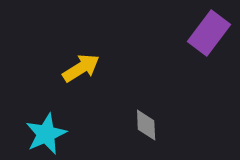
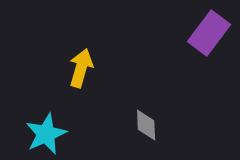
yellow arrow: rotated 42 degrees counterclockwise
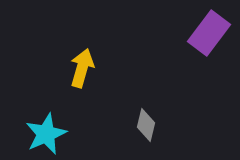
yellow arrow: moved 1 px right
gray diamond: rotated 16 degrees clockwise
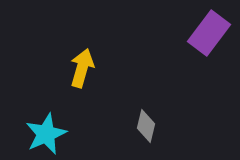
gray diamond: moved 1 px down
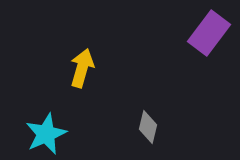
gray diamond: moved 2 px right, 1 px down
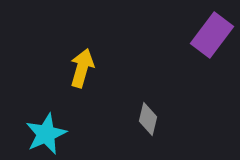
purple rectangle: moved 3 px right, 2 px down
gray diamond: moved 8 px up
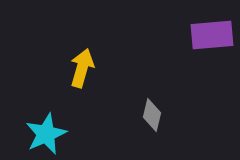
purple rectangle: rotated 48 degrees clockwise
gray diamond: moved 4 px right, 4 px up
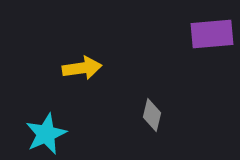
purple rectangle: moved 1 px up
yellow arrow: rotated 66 degrees clockwise
